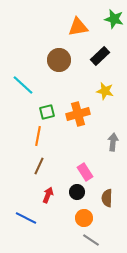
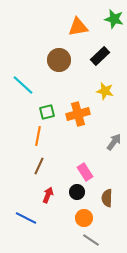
gray arrow: moved 1 px right; rotated 30 degrees clockwise
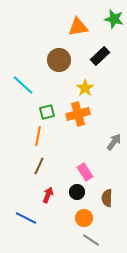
yellow star: moved 20 px left, 3 px up; rotated 24 degrees clockwise
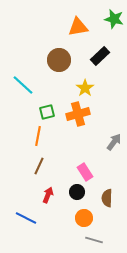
gray line: moved 3 px right; rotated 18 degrees counterclockwise
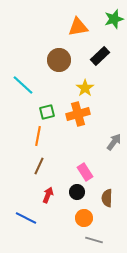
green star: rotated 30 degrees counterclockwise
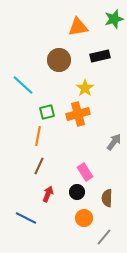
black rectangle: rotated 30 degrees clockwise
red arrow: moved 1 px up
gray line: moved 10 px right, 3 px up; rotated 66 degrees counterclockwise
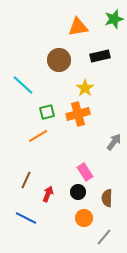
orange line: rotated 48 degrees clockwise
brown line: moved 13 px left, 14 px down
black circle: moved 1 px right
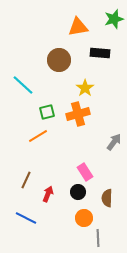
black rectangle: moved 3 px up; rotated 18 degrees clockwise
gray line: moved 6 px left, 1 px down; rotated 42 degrees counterclockwise
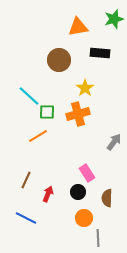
cyan line: moved 6 px right, 11 px down
green square: rotated 14 degrees clockwise
pink rectangle: moved 2 px right, 1 px down
